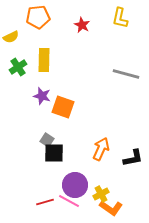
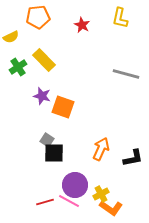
yellow rectangle: rotated 45 degrees counterclockwise
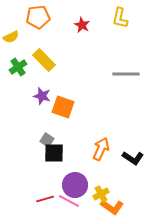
gray line: rotated 16 degrees counterclockwise
black L-shape: rotated 45 degrees clockwise
red line: moved 3 px up
orange L-shape: moved 1 px right, 1 px up
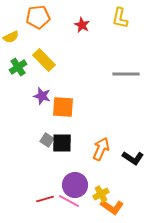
orange square: rotated 15 degrees counterclockwise
black square: moved 8 px right, 10 px up
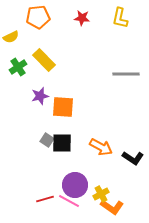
red star: moved 7 px up; rotated 21 degrees counterclockwise
purple star: moved 2 px left; rotated 30 degrees counterclockwise
orange arrow: moved 2 px up; rotated 95 degrees clockwise
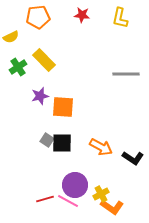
red star: moved 3 px up
pink line: moved 1 px left
